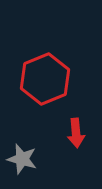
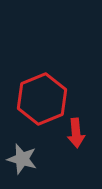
red hexagon: moved 3 px left, 20 px down
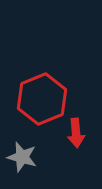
gray star: moved 2 px up
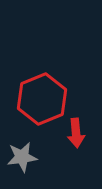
gray star: rotated 24 degrees counterclockwise
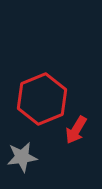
red arrow: moved 3 px up; rotated 36 degrees clockwise
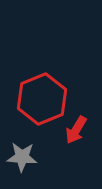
gray star: rotated 12 degrees clockwise
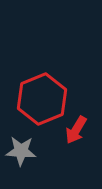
gray star: moved 1 px left, 6 px up
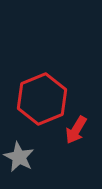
gray star: moved 2 px left, 6 px down; rotated 24 degrees clockwise
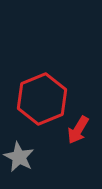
red arrow: moved 2 px right
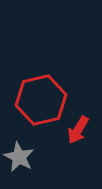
red hexagon: moved 1 px left, 1 px down; rotated 9 degrees clockwise
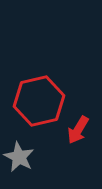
red hexagon: moved 2 px left, 1 px down
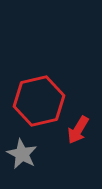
gray star: moved 3 px right, 3 px up
